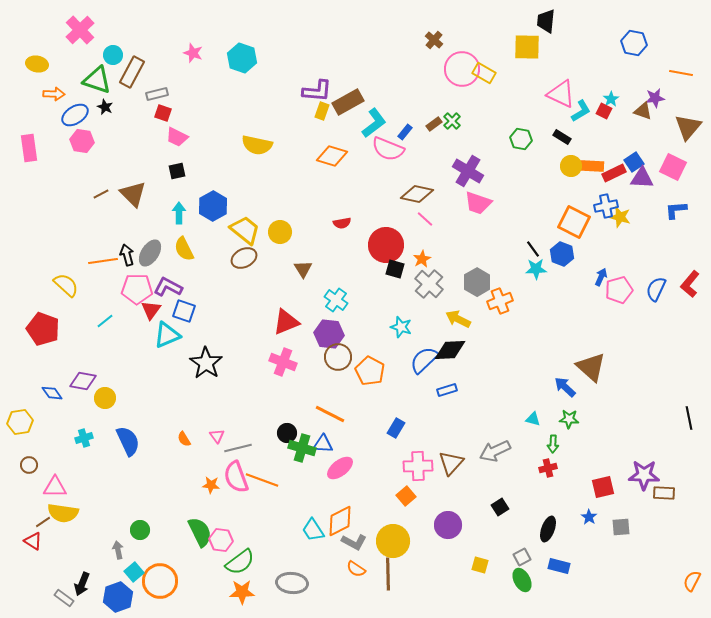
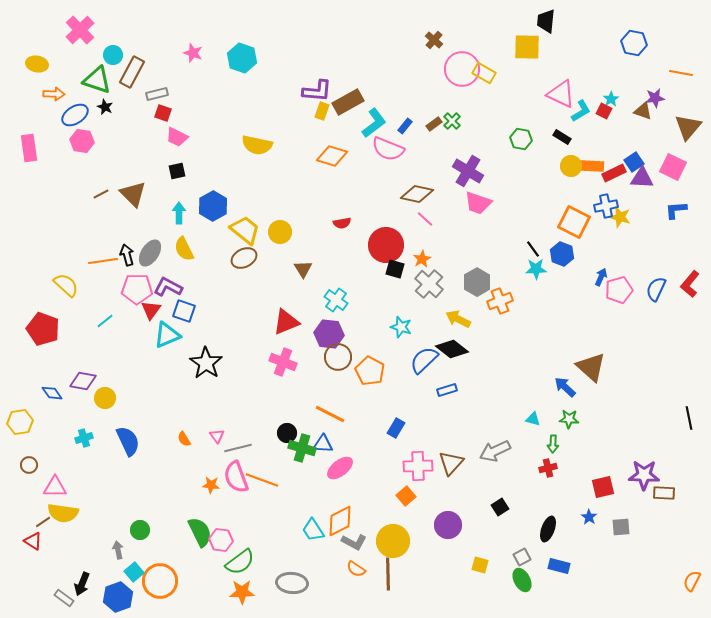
blue rectangle at (405, 132): moved 6 px up
black diamond at (450, 350): moved 2 px right, 1 px up; rotated 40 degrees clockwise
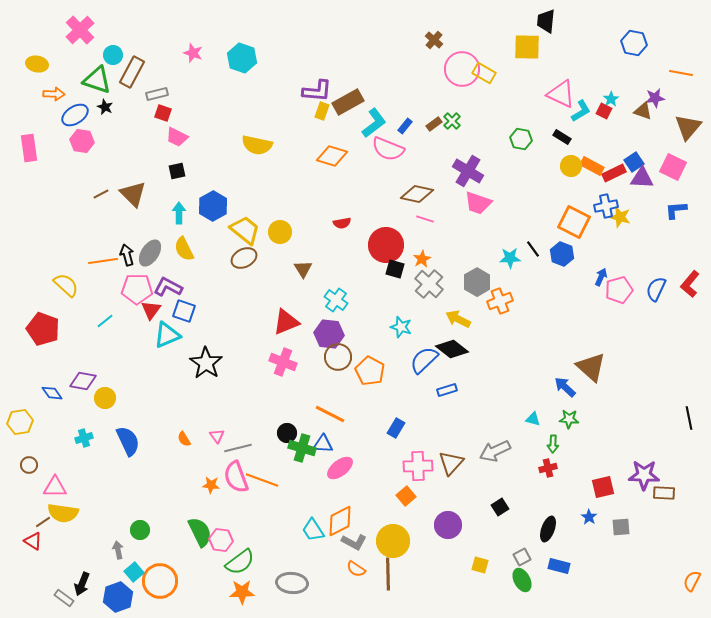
orange rectangle at (592, 166): rotated 25 degrees clockwise
pink line at (425, 219): rotated 24 degrees counterclockwise
cyan star at (536, 269): moved 26 px left, 11 px up
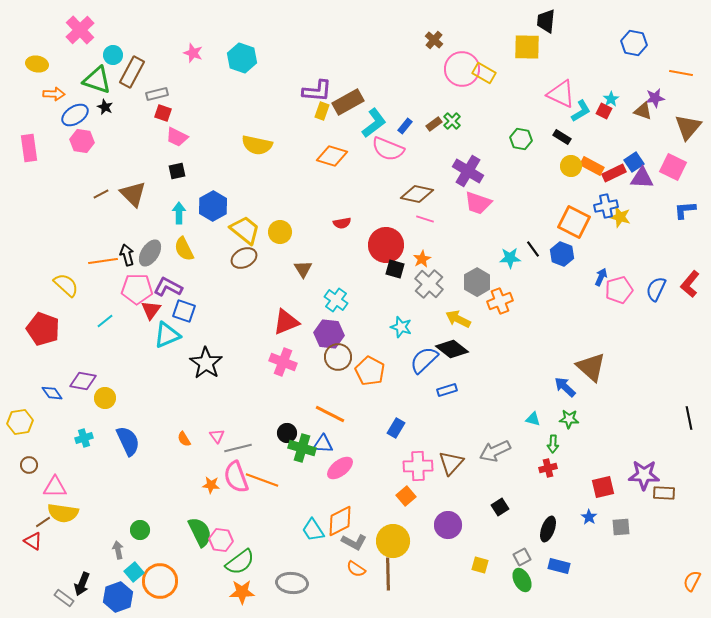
blue L-shape at (676, 210): moved 9 px right
